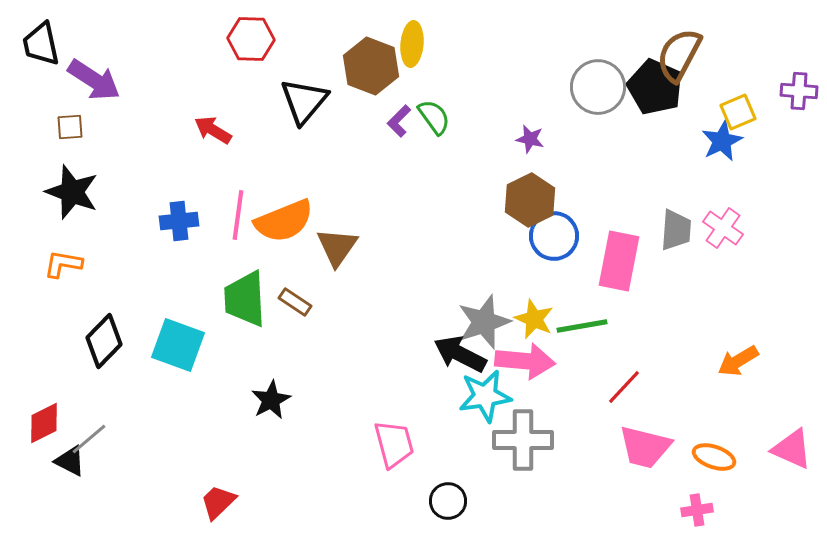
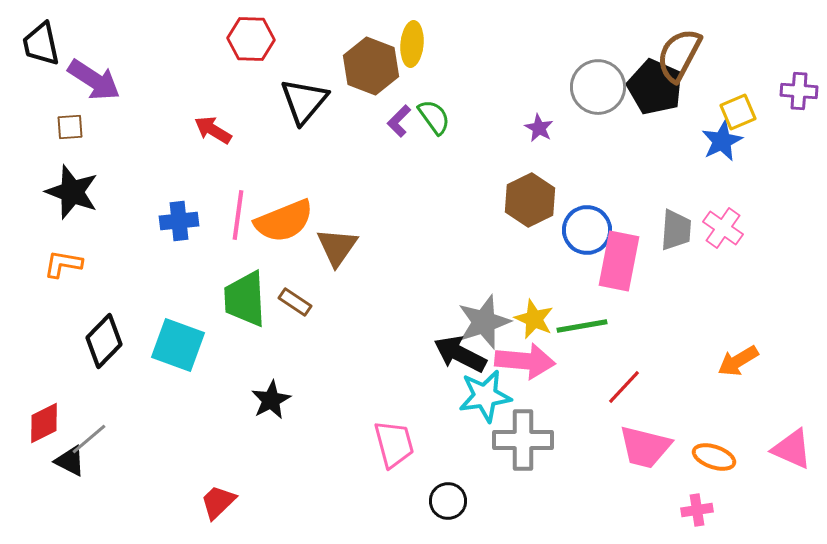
purple star at (530, 139): moved 9 px right, 11 px up; rotated 16 degrees clockwise
blue circle at (554, 236): moved 33 px right, 6 px up
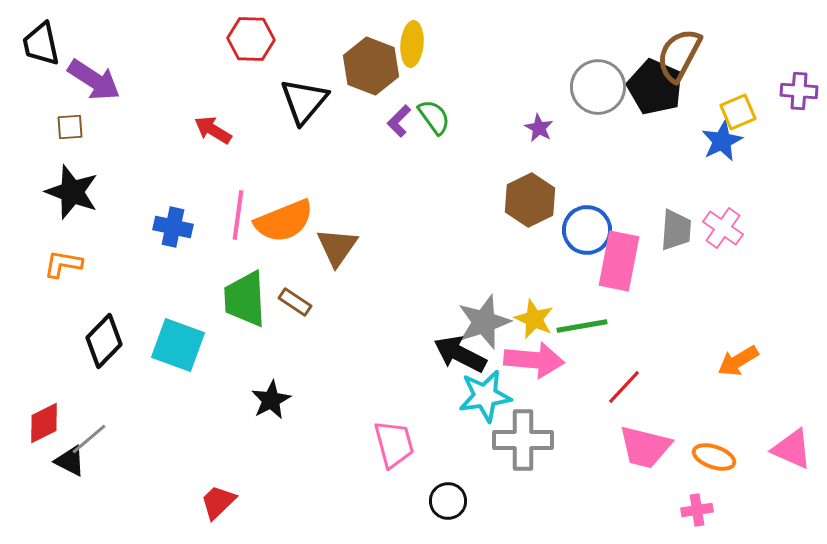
blue cross at (179, 221): moved 6 px left, 6 px down; rotated 18 degrees clockwise
pink arrow at (525, 361): moved 9 px right, 1 px up
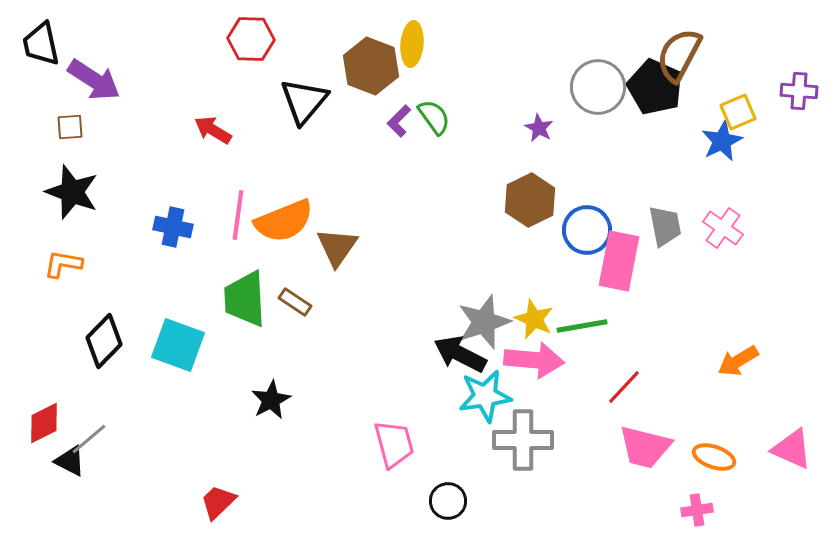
gray trapezoid at (676, 230): moved 11 px left, 4 px up; rotated 15 degrees counterclockwise
